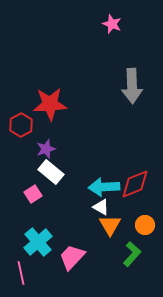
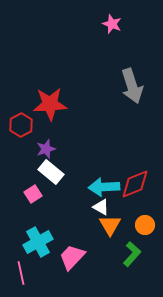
gray arrow: rotated 16 degrees counterclockwise
cyan cross: rotated 12 degrees clockwise
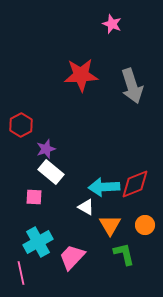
red star: moved 31 px right, 29 px up
pink square: moved 1 px right, 3 px down; rotated 36 degrees clockwise
white triangle: moved 15 px left
green L-shape: moved 8 px left; rotated 55 degrees counterclockwise
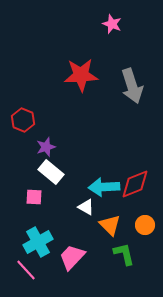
red hexagon: moved 2 px right, 5 px up; rotated 10 degrees counterclockwise
purple star: moved 2 px up
orange triangle: rotated 15 degrees counterclockwise
pink line: moved 5 px right, 3 px up; rotated 30 degrees counterclockwise
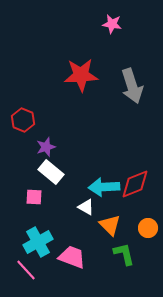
pink star: rotated 12 degrees counterclockwise
orange circle: moved 3 px right, 3 px down
pink trapezoid: rotated 68 degrees clockwise
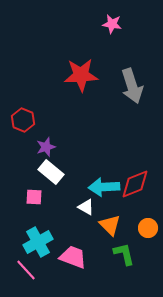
pink trapezoid: moved 1 px right
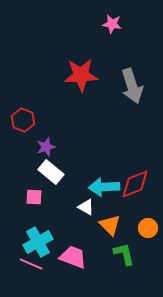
pink line: moved 5 px right, 6 px up; rotated 25 degrees counterclockwise
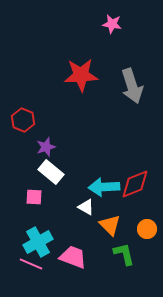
orange circle: moved 1 px left, 1 px down
